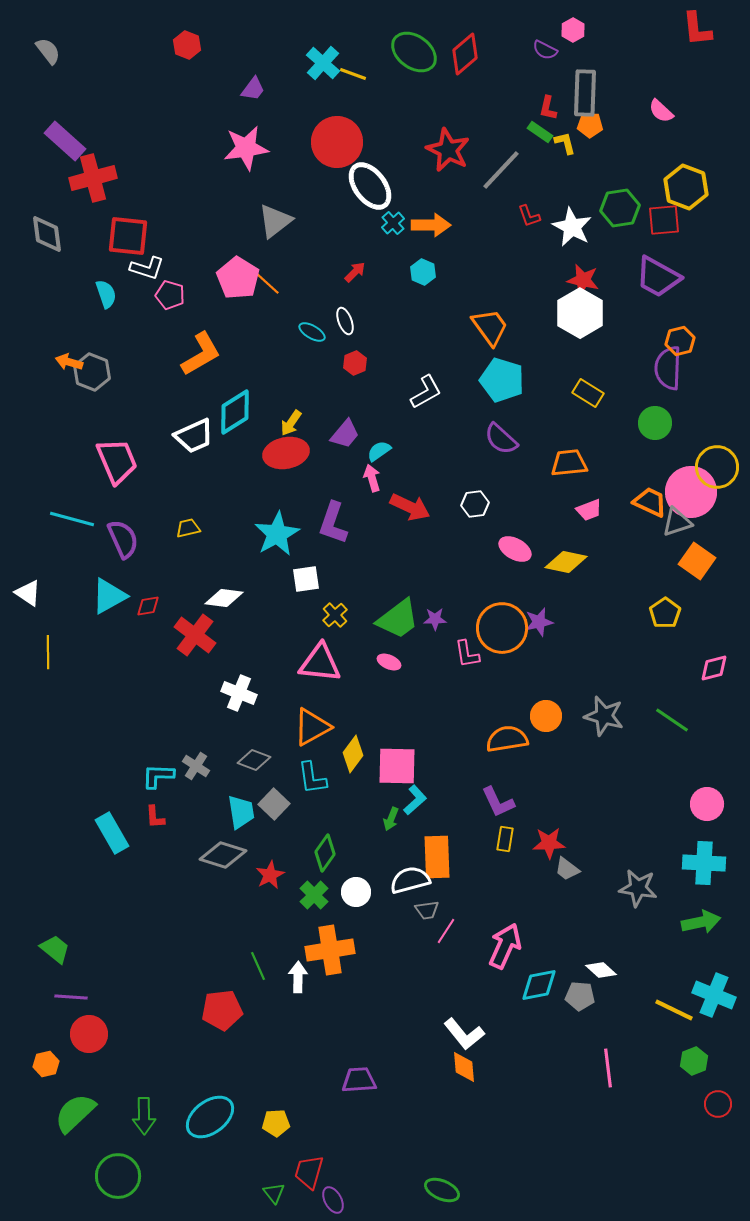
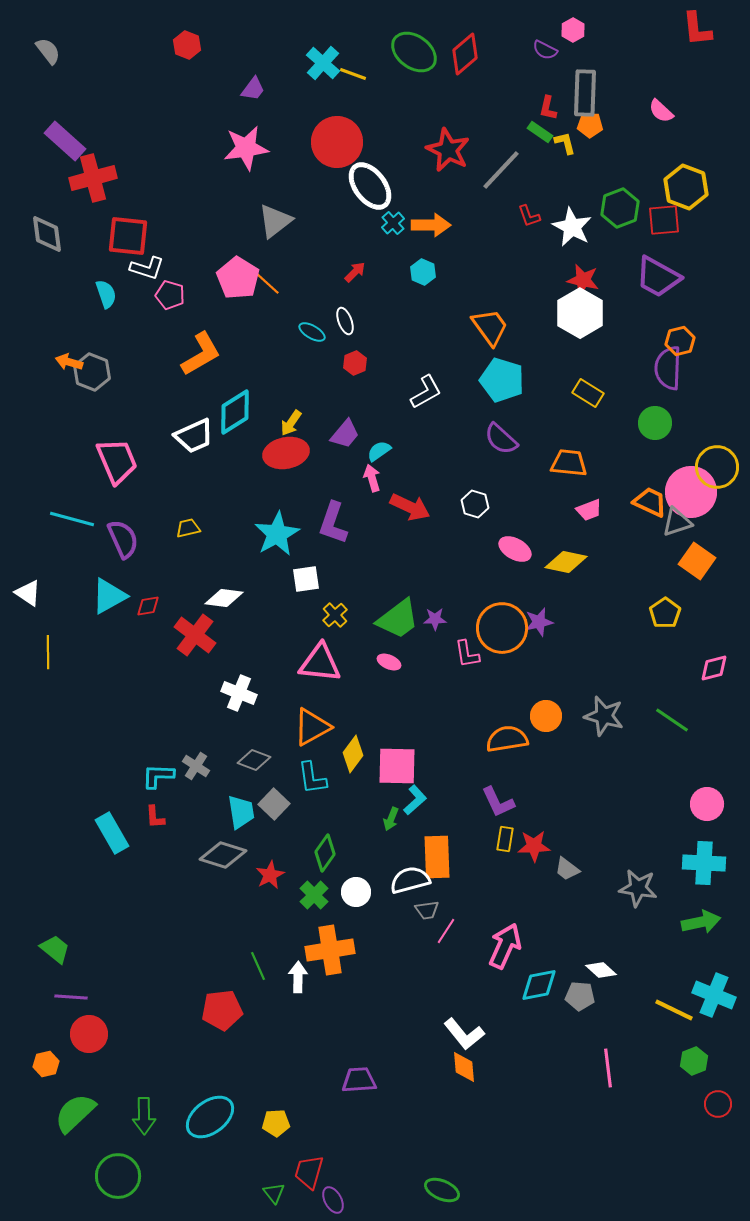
green hexagon at (620, 208): rotated 12 degrees counterclockwise
orange trapezoid at (569, 463): rotated 12 degrees clockwise
white hexagon at (475, 504): rotated 24 degrees clockwise
red star at (549, 843): moved 15 px left, 3 px down
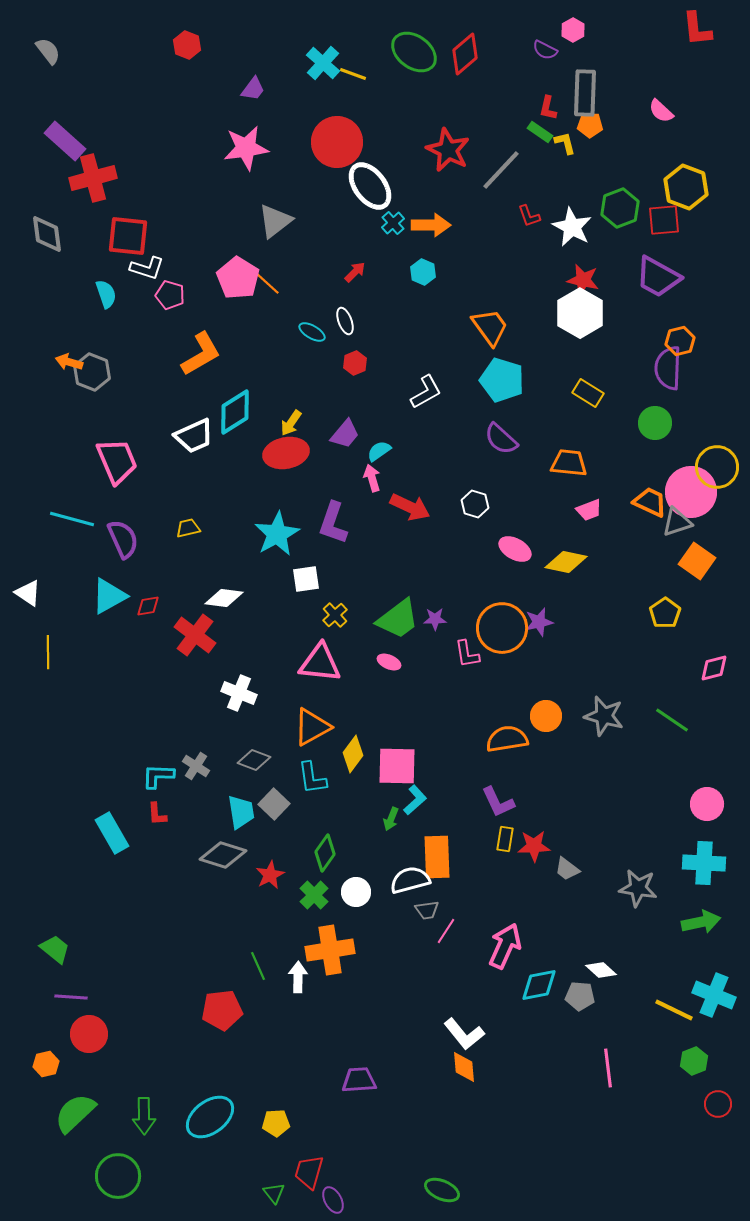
red L-shape at (155, 817): moved 2 px right, 3 px up
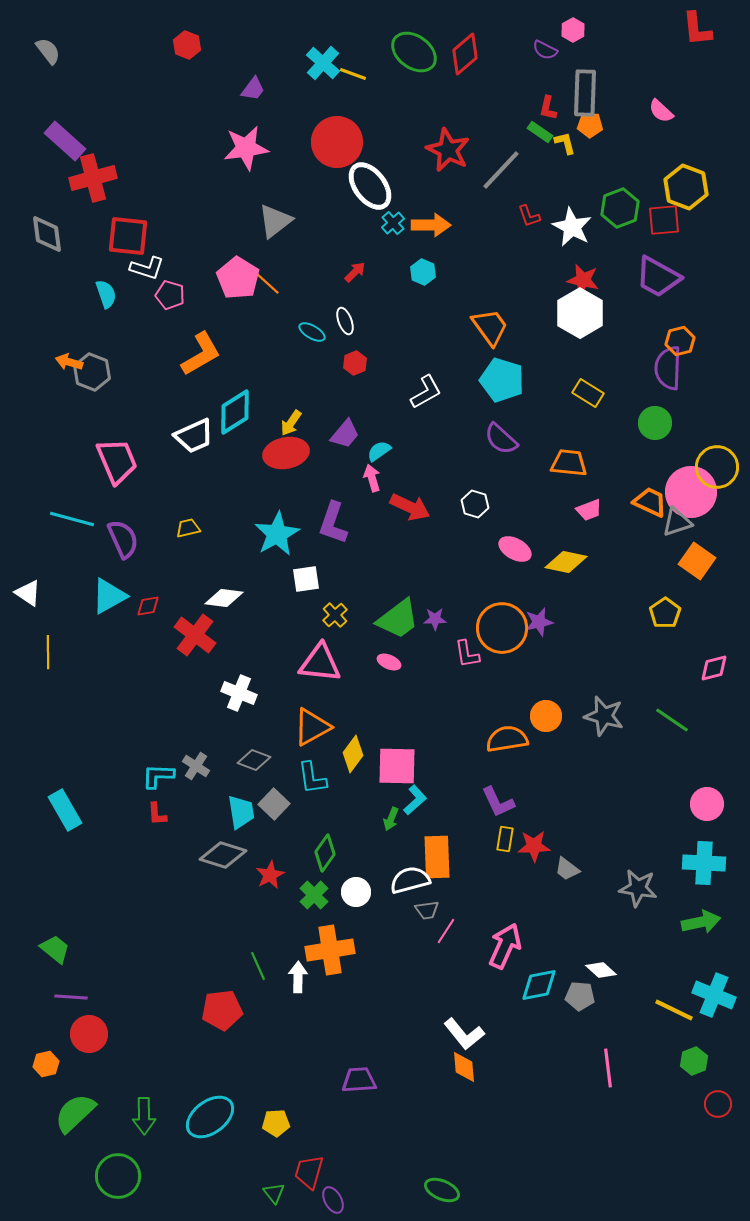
cyan rectangle at (112, 833): moved 47 px left, 23 px up
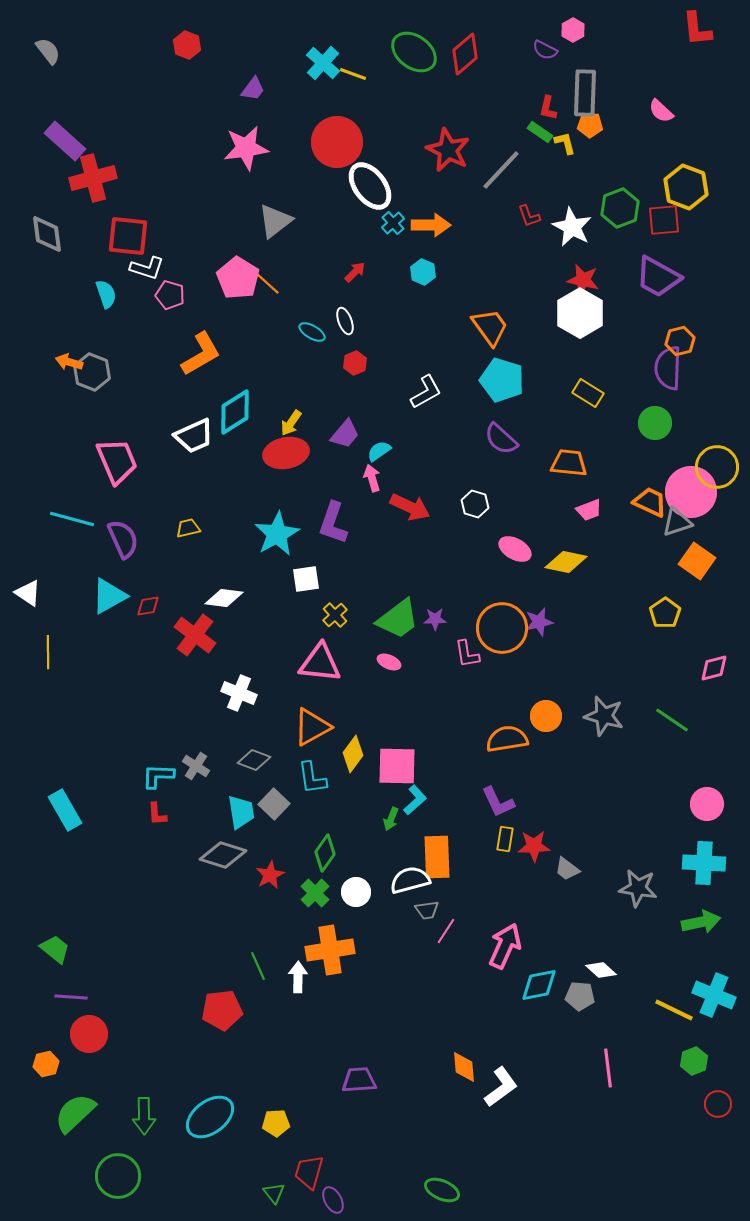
green cross at (314, 895): moved 1 px right, 2 px up
white L-shape at (464, 1034): moved 37 px right, 53 px down; rotated 87 degrees counterclockwise
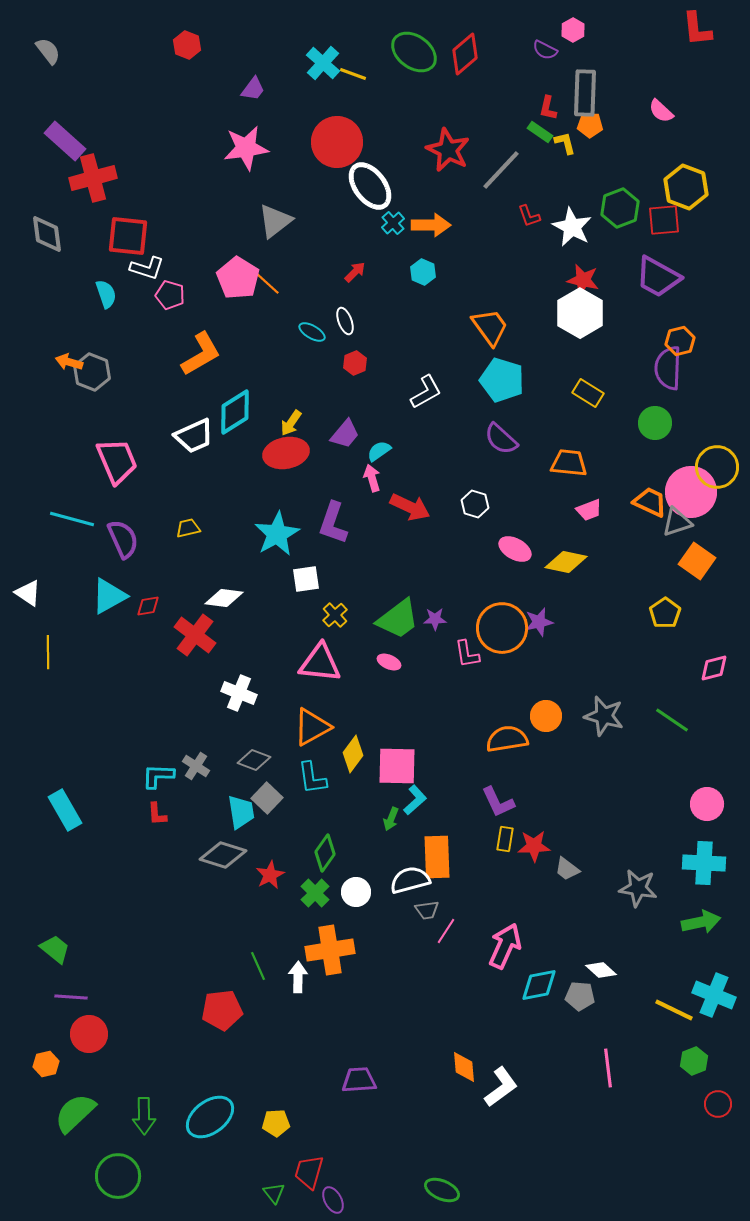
gray square at (274, 804): moved 7 px left, 6 px up
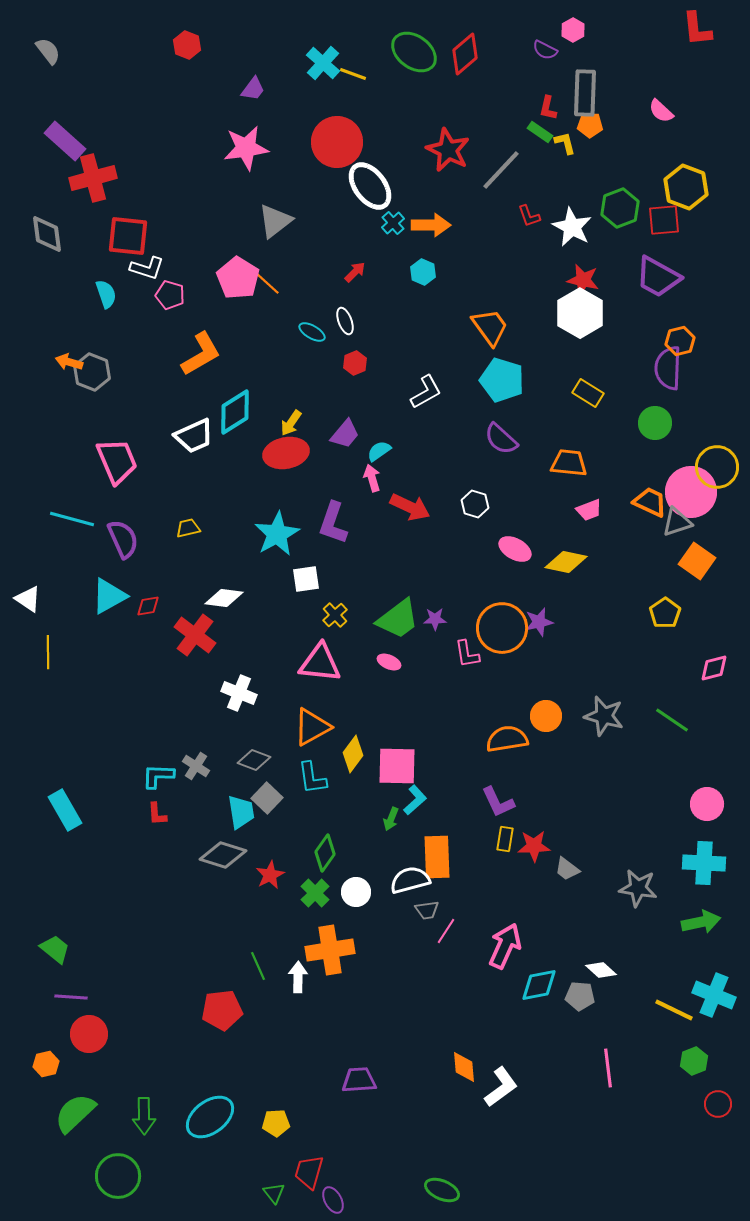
white triangle at (28, 593): moved 6 px down
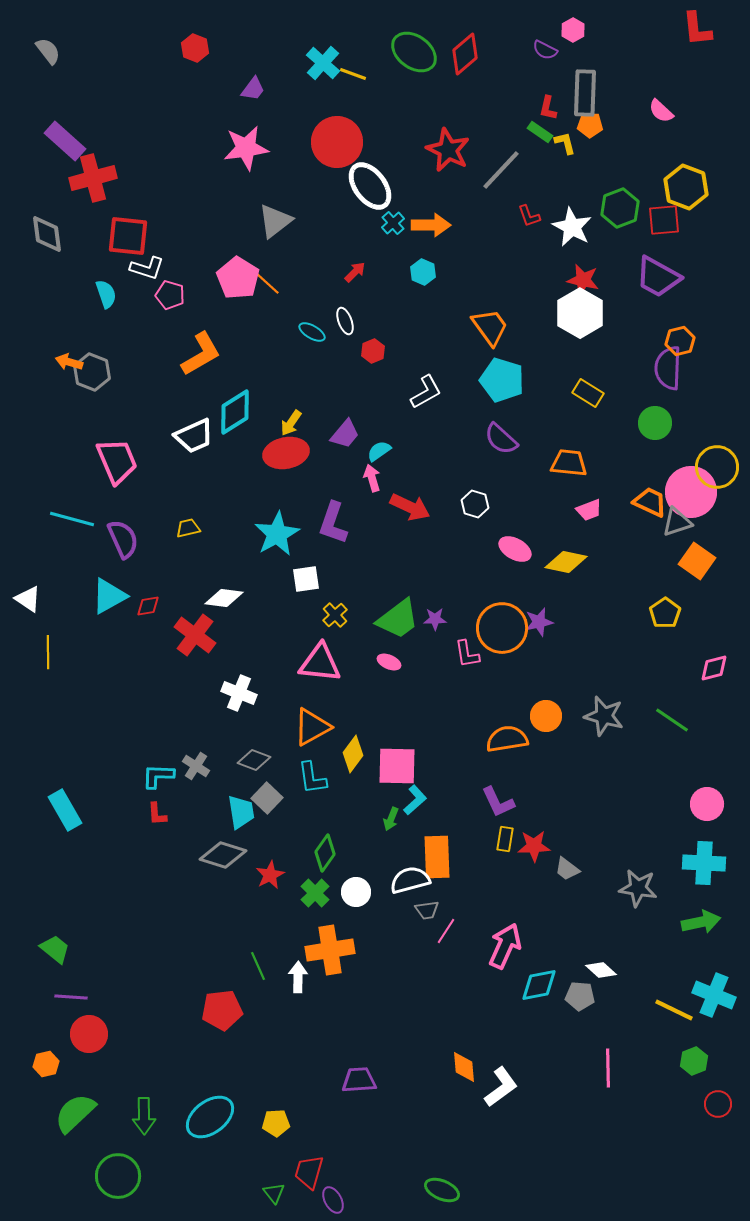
red hexagon at (187, 45): moved 8 px right, 3 px down
red hexagon at (355, 363): moved 18 px right, 12 px up
pink line at (608, 1068): rotated 6 degrees clockwise
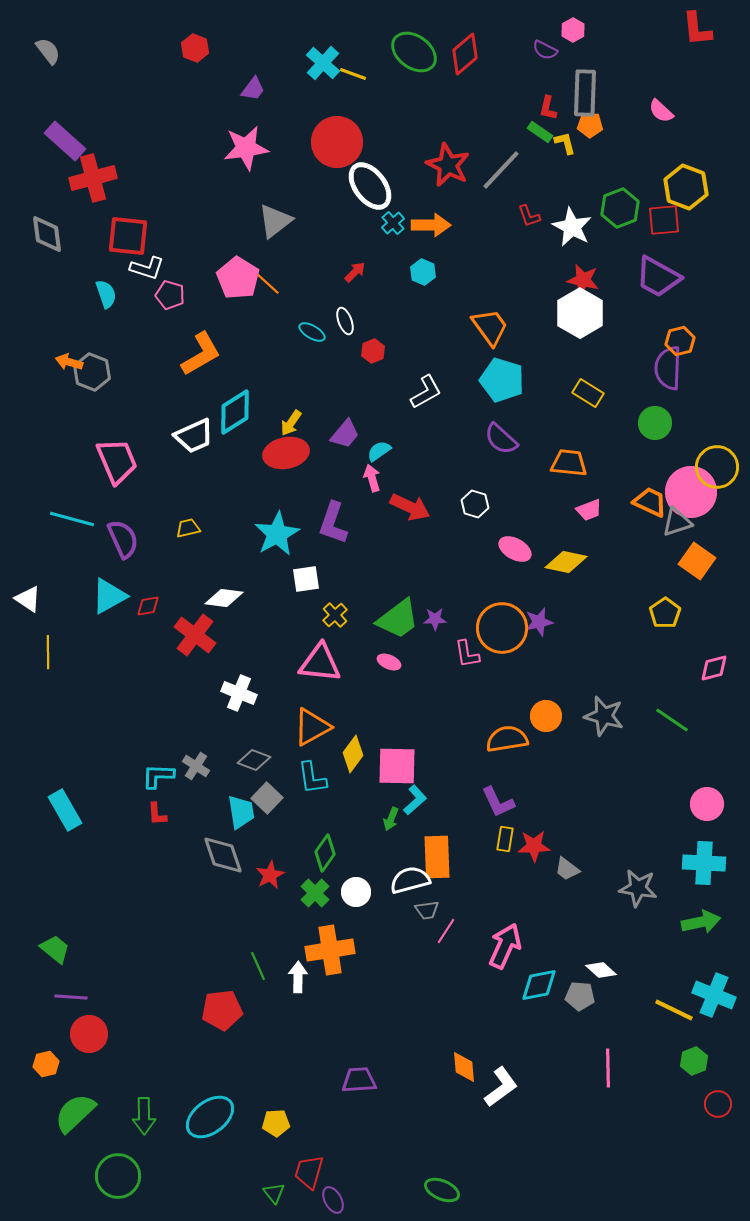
red star at (448, 150): moved 15 px down
gray diamond at (223, 855): rotated 54 degrees clockwise
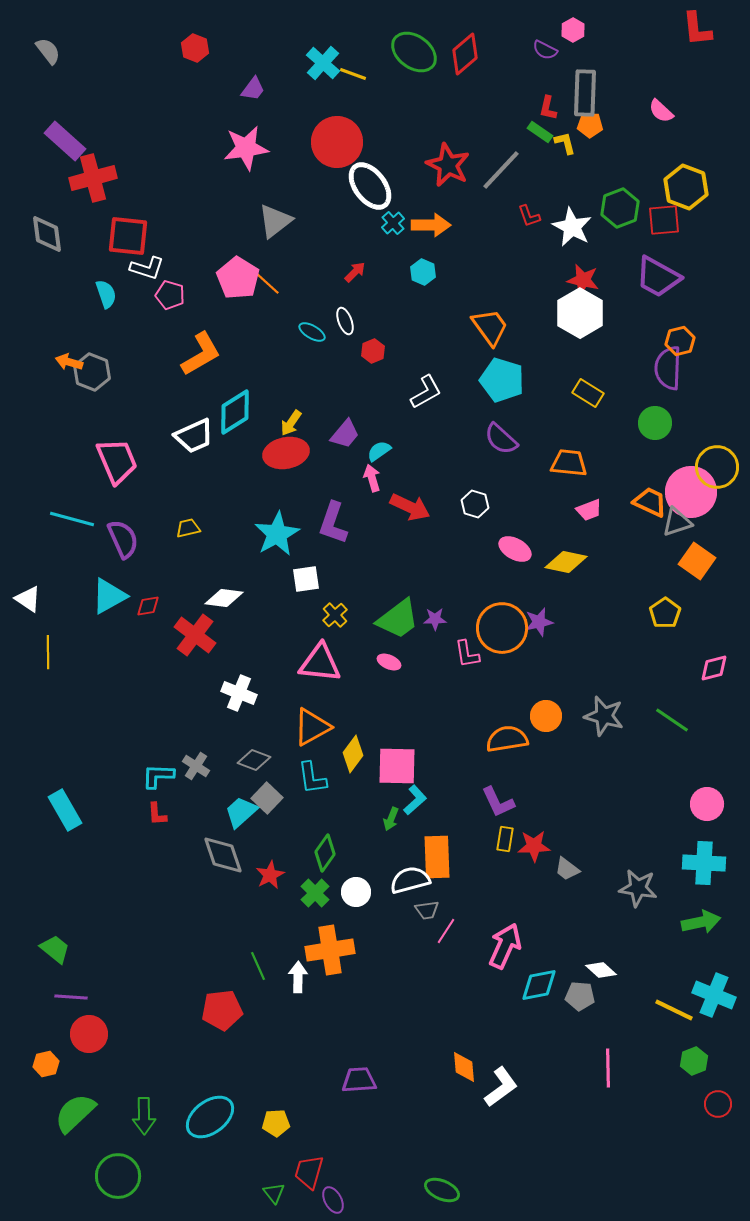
cyan trapezoid at (241, 812): rotated 123 degrees counterclockwise
